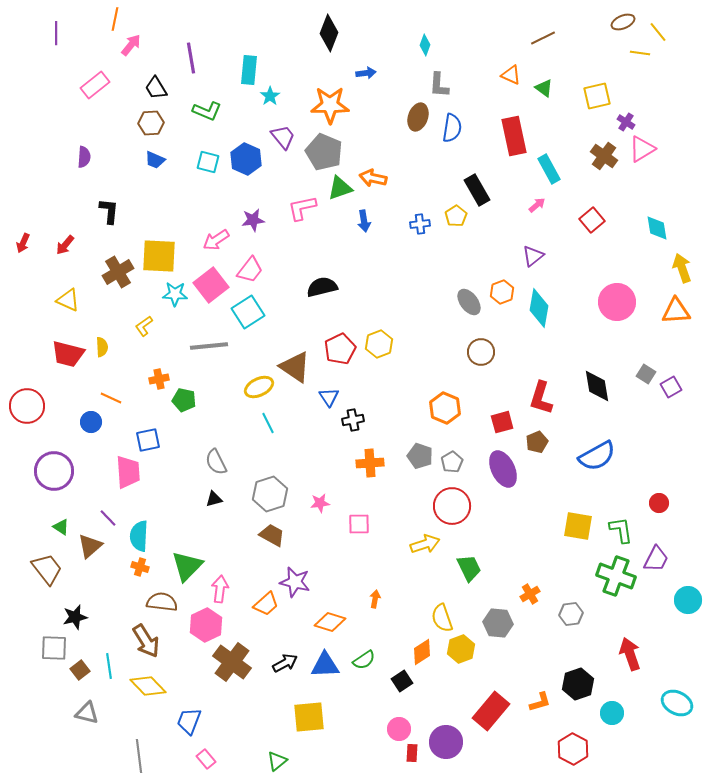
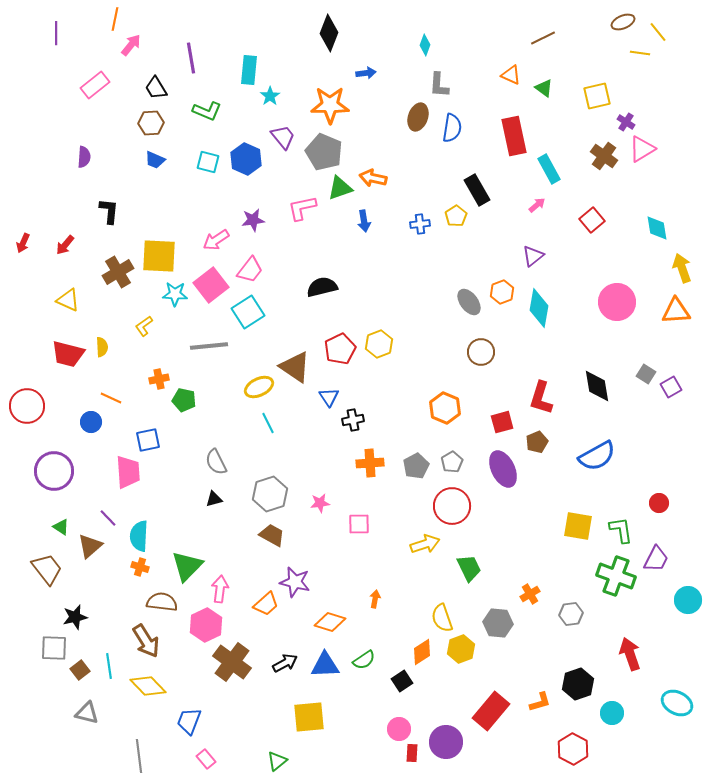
gray pentagon at (420, 456): moved 4 px left, 10 px down; rotated 25 degrees clockwise
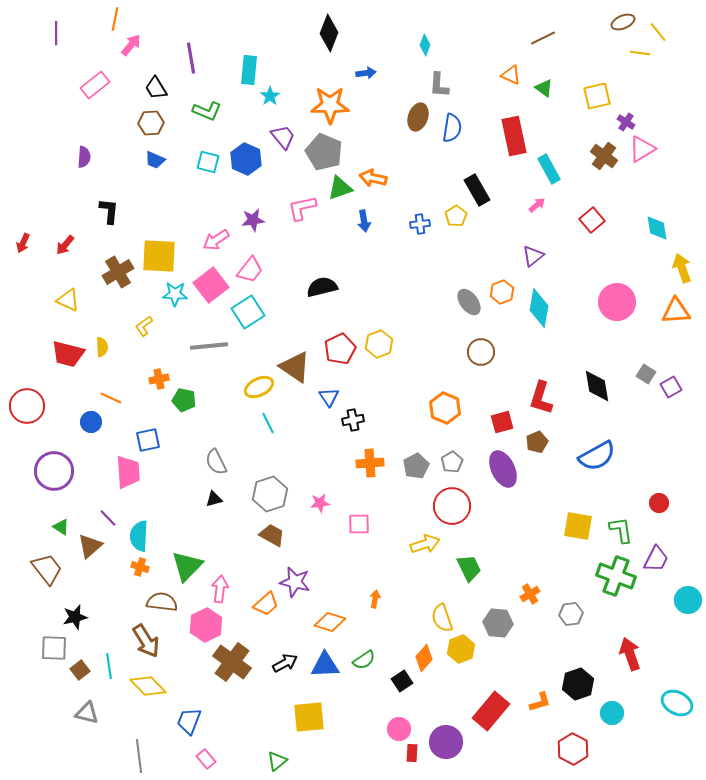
orange diamond at (422, 652): moved 2 px right, 6 px down; rotated 16 degrees counterclockwise
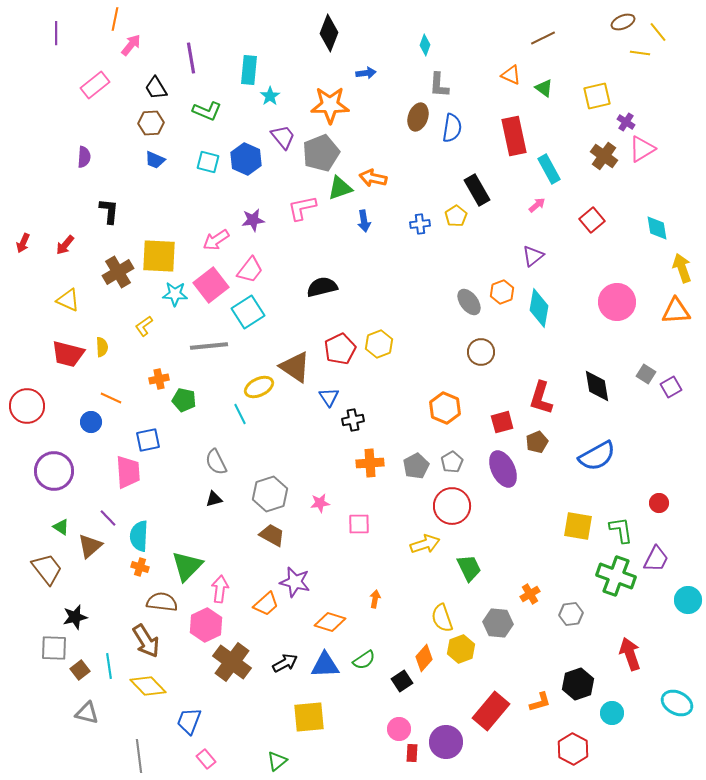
gray pentagon at (324, 152): moved 3 px left, 1 px down; rotated 27 degrees clockwise
cyan line at (268, 423): moved 28 px left, 9 px up
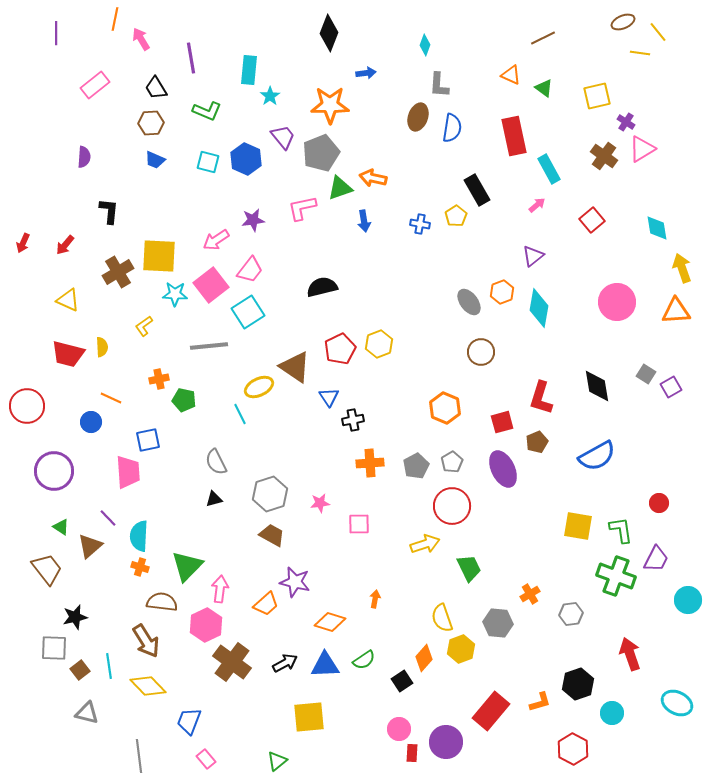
pink arrow at (131, 45): moved 10 px right, 6 px up; rotated 70 degrees counterclockwise
blue cross at (420, 224): rotated 18 degrees clockwise
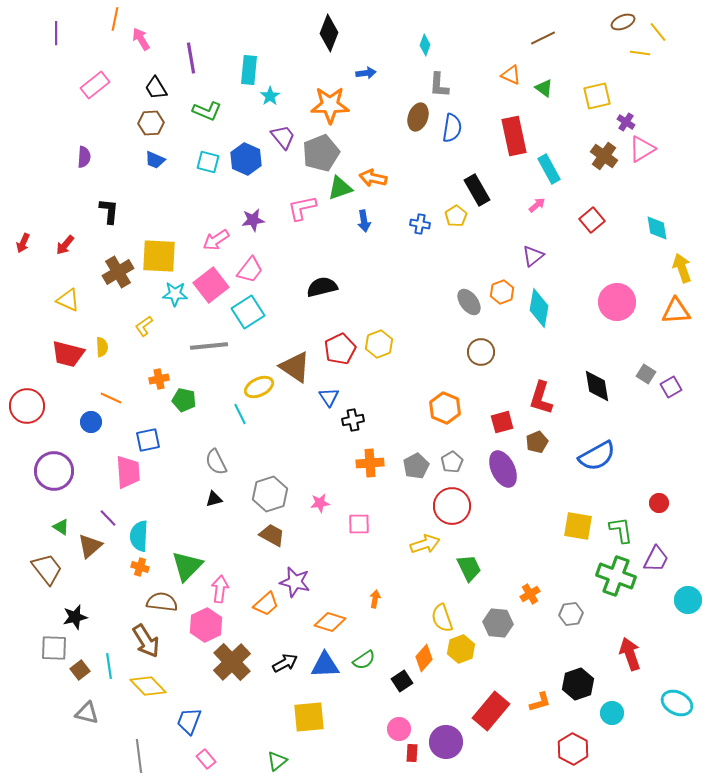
brown cross at (232, 662): rotated 9 degrees clockwise
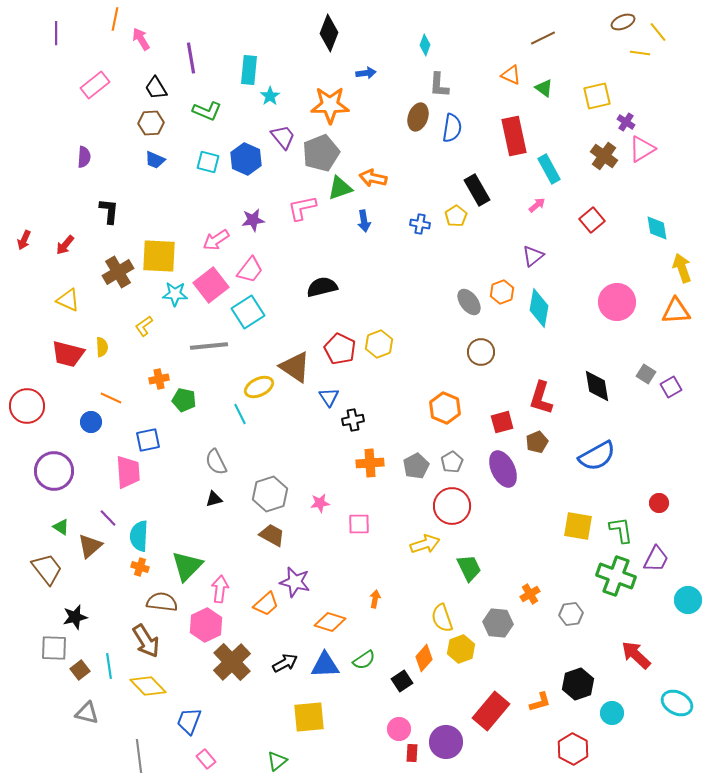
red arrow at (23, 243): moved 1 px right, 3 px up
red pentagon at (340, 349): rotated 20 degrees counterclockwise
red arrow at (630, 654): moved 6 px right, 1 px down; rotated 28 degrees counterclockwise
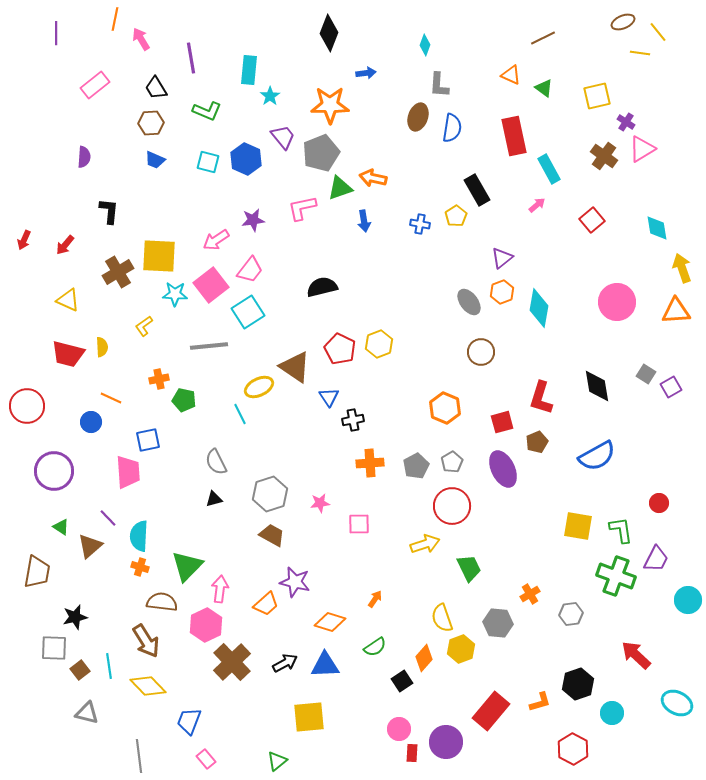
purple triangle at (533, 256): moved 31 px left, 2 px down
brown trapezoid at (47, 569): moved 10 px left, 3 px down; rotated 48 degrees clockwise
orange arrow at (375, 599): rotated 24 degrees clockwise
green semicircle at (364, 660): moved 11 px right, 13 px up
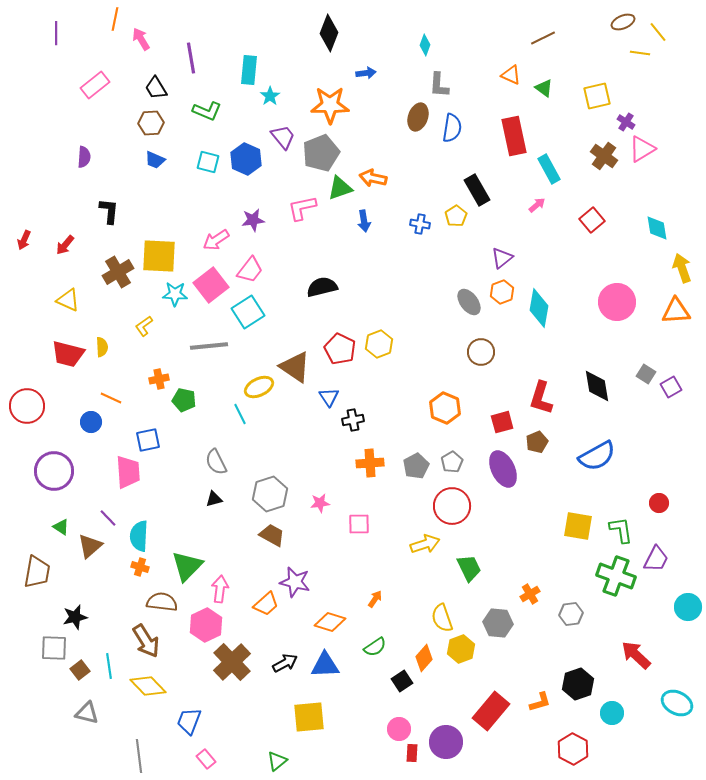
cyan circle at (688, 600): moved 7 px down
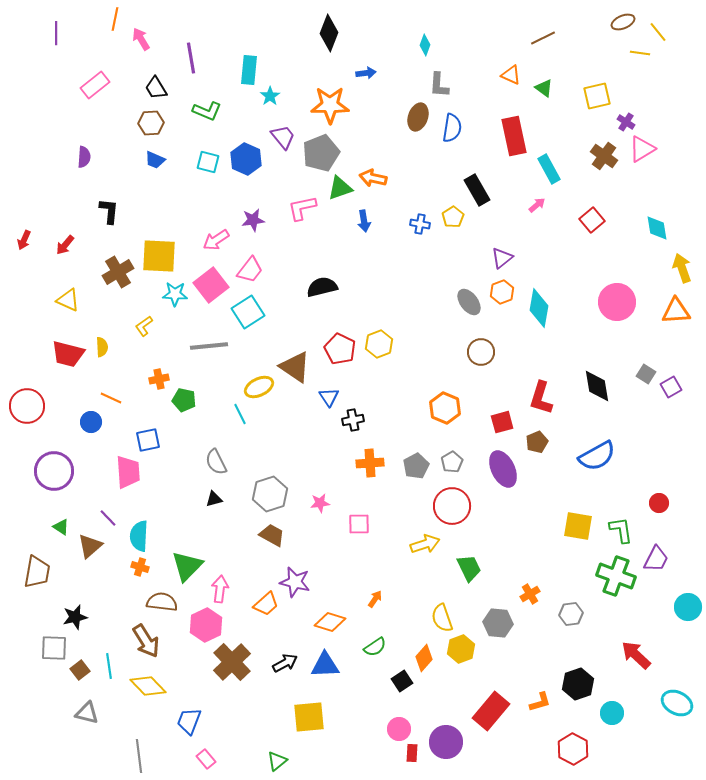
yellow pentagon at (456, 216): moved 3 px left, 1 px down
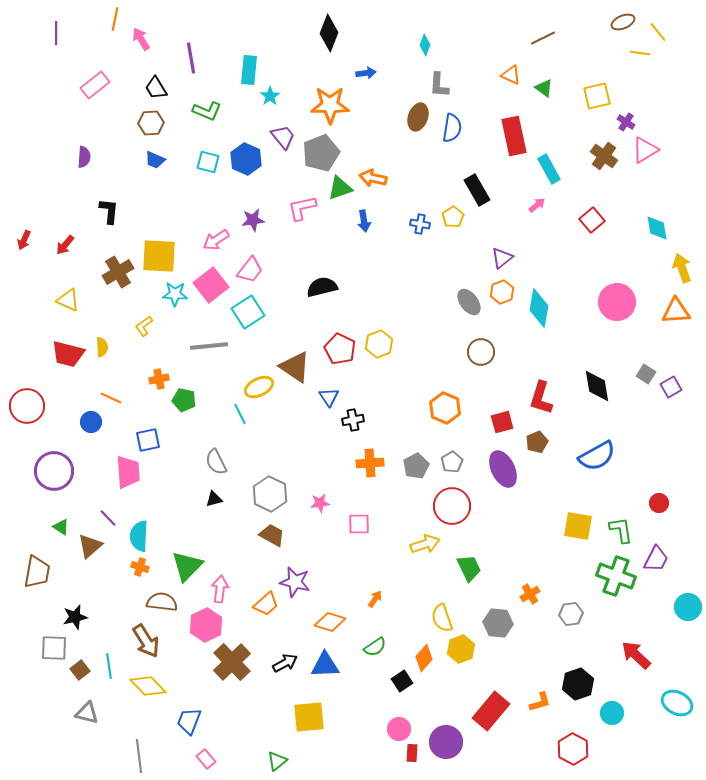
pink triangle at (642, 149): moved 3 px right, 1 px down
gray hexagon at (270, 494): rotated 16 degrees counterclockwise
